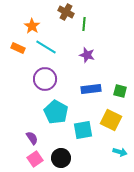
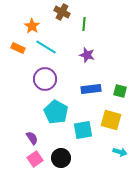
brown cross: moved 4 px left
yellow square: rotated 10 degrees counterclockwise
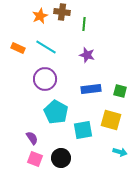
brown cross: rotated 21 degrees counterclockwise
orange star: moved 8 px right, 10 px up; rotated 14 degrees clockwise
pink square: rotated 35 degrees counterclockwise
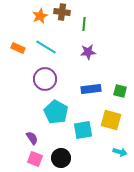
purple star: moved 1 px right, 3 px up; rotated 21 degrees counterclockwise
